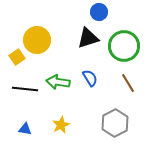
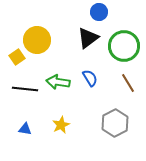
black triangle: rotated 20 degrees counterclockwise
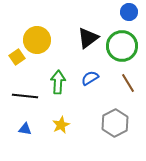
blue circle: moved 30 px right
green circle: moved 2 px left
blue semicircle: rotated 90 degrees counterclockwise
green arrow: rotated 85 degrees clockwise
black line: moved 7 px down
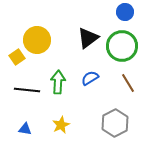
blue circle: moved 4 px left
black line: moved 2 px right, 6 px up
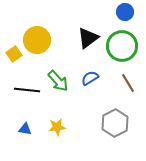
yellow square: moved 3 px left, 3 px up
green arrow: moved 1 px up; rotated 135 degrees clockwise
yellow star: moved 4 px left, 2 px down; rotated 18 degrees clockwise
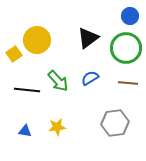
blue circle: moved 5 px right, 4 px down
green circle: moved 4 px right, 2 px down
brown line: rotated 54 degrees counterclockwise
gray hexagon: rotated 20 degrees clockwise
blue triangle: moved 2 px down
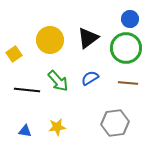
blue circle: moved 3 px down
yellow circle: moved 13 px right
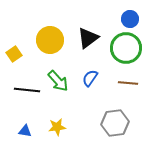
blue semicircle: rotated 24 degrees counterclockwise
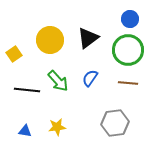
green circle: moved 2 px right, 2 px down
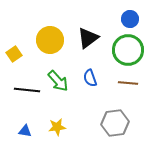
blue semicircle: rotated 54 degrees counterclockwise
